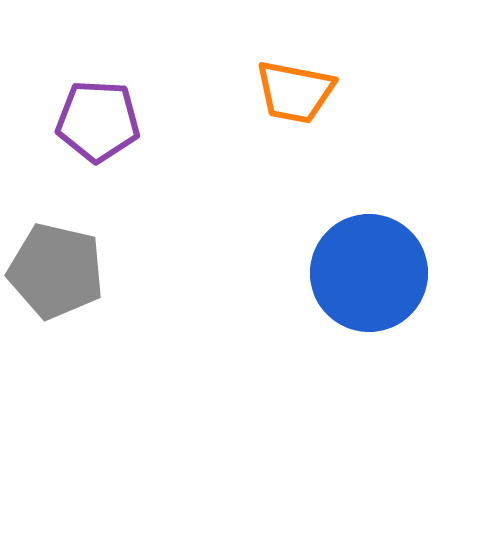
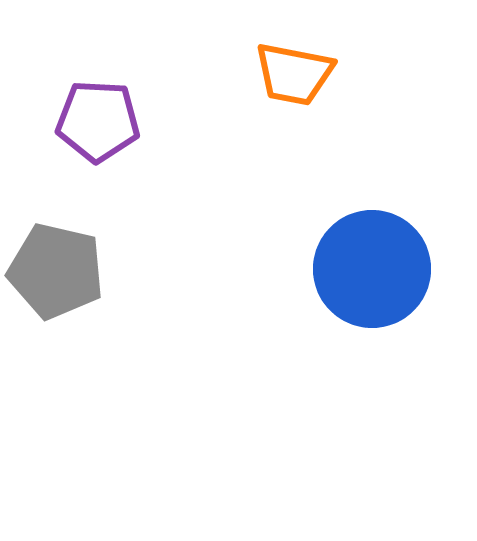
orange trapezoid: moved 1 px left, 18 px up
blue circle: moved 3 px right, 4 px up
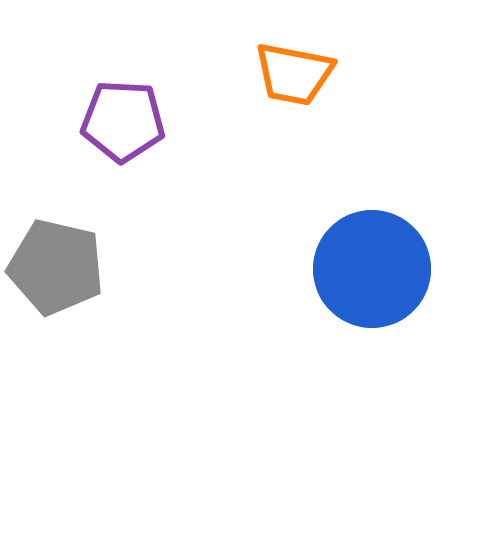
purple pentagon: moved 25 px right
gray pentagon: moved 4 px up
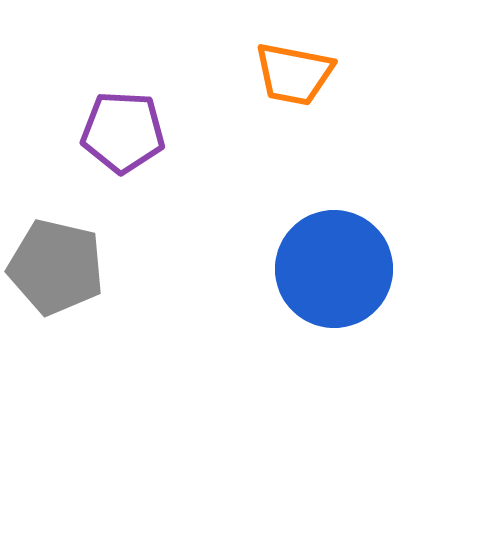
purple pentagon: moved 11 px down
blue circle: moved 38 px left
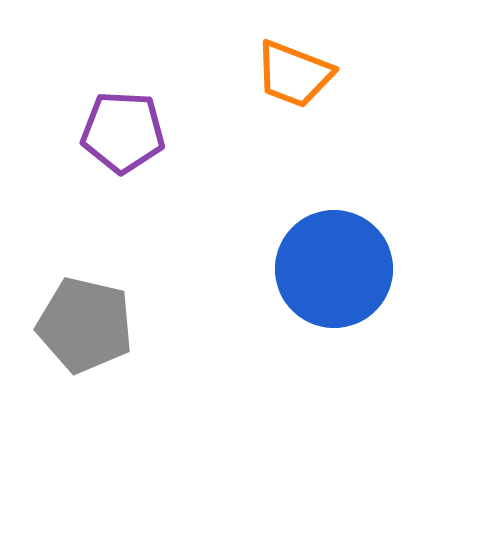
orange trapezoid: rotated 10 degrees clockwise
gray pentagon: moved 29 px right, 58 px down
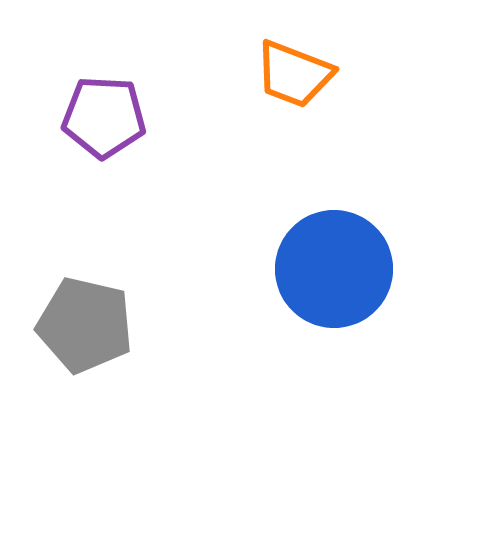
purple pentagon: moved 19 px left, 15 px up
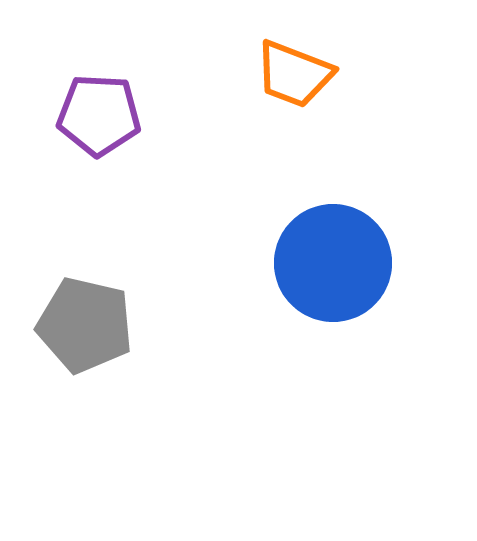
purple pentagon: moved 5 px left, 2 px up
blue circle: moved 1 px left, 6 px up
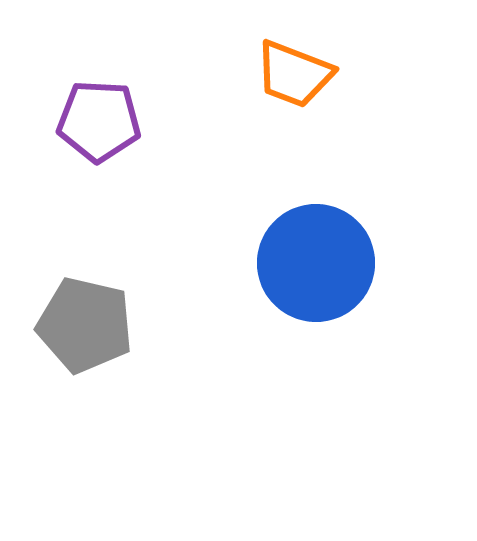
purple pentagon: moved 6 px down
blue circle: moved 17 px left
